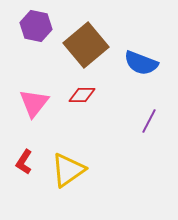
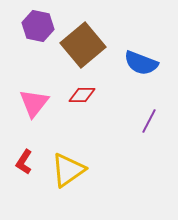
purple hexagon: moved 2 px right
brown square: moved 3 px left
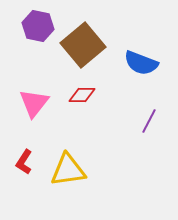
yellow triangle: rotated 27 degrees clockwise
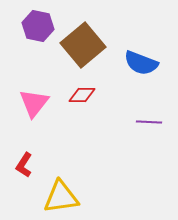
purple line: moved 1 px down; rotated 65 degrees clockwise
red L-shape: moved 3 px down
yellow triangle: moved 7 px left, 27 px down
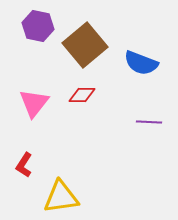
brown square: moved 2 px right
